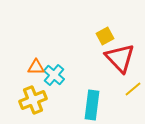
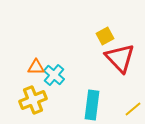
yellow line: moved 20 px down
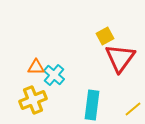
red triangle: rotated 20 degrees clockwise
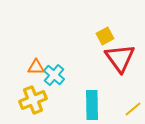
red triangle: rotated 12 degrees counterclockwise
cyan rectangle: rotated 8 degrees counterclockwise
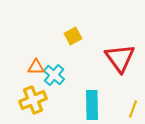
yellow square: moved 32 px left
yellow line: rotated 30 degrees counterclockwise
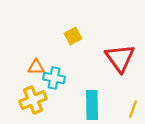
cyan cross: moved 3 px down; rotated 30 degrees counterclockwise
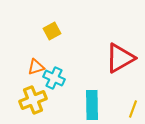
yellow square: moved 21 px left, 5 px up
red triangle: rotated 36 degrees clockwise
orange triangle: rotated 18 degrees counterclockwise
cyan cross: rotated 15 degrees clockwise
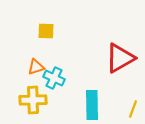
yellow square: moved 6 px left; rotated 30 degrees clockwise
yellow cross: rotated 20 degrees clockwise
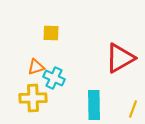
yellow square: moved 5 px right, 2 px down
yellow cross: moved 2 px up
cyan rectangle: moved 2 px right
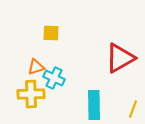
yellow cross: moved 2 px left, 4 px up
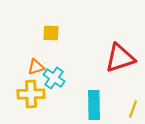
red triangle: rotated 12 degrees clockwise
cyan cross: rotated 10 degrees clockwise
